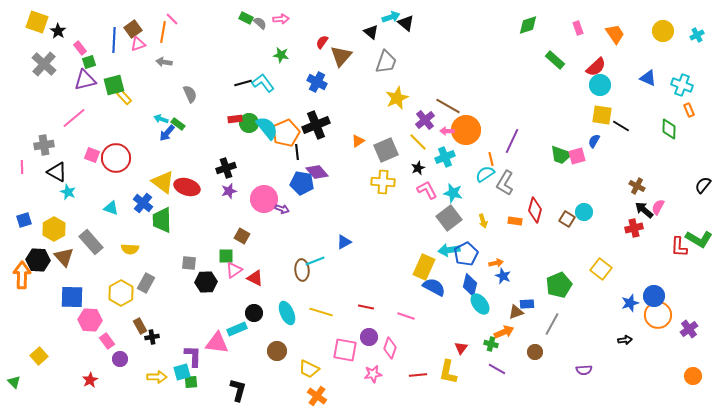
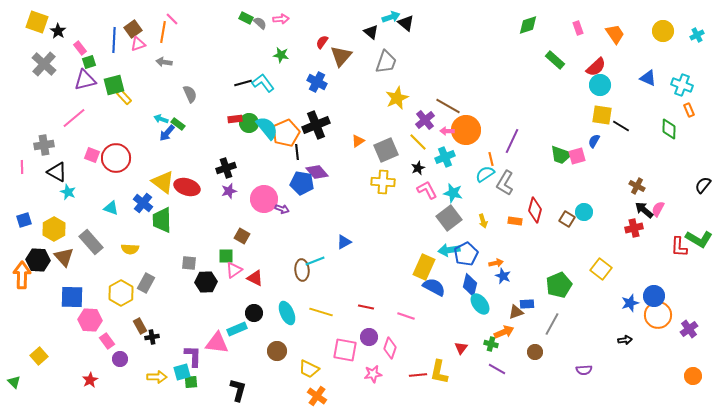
pink semicircle at (658, 207): moved 2 px down
yellow L-shape at (448, 372): moved 9 px left
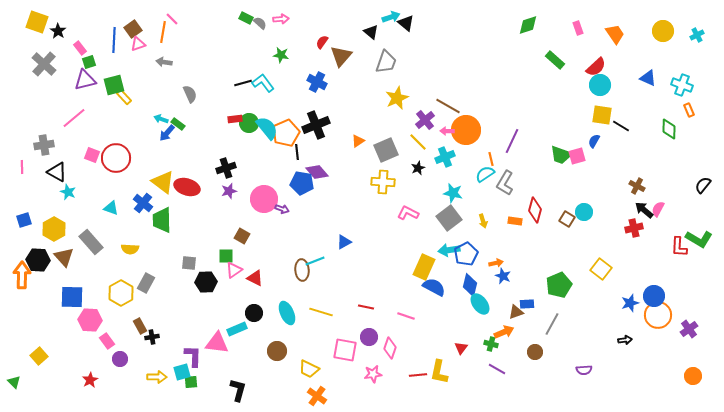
pink L-shape at (427, 190): moved 19 px left, 23 px down; rotated 35 degrees counterclockwise
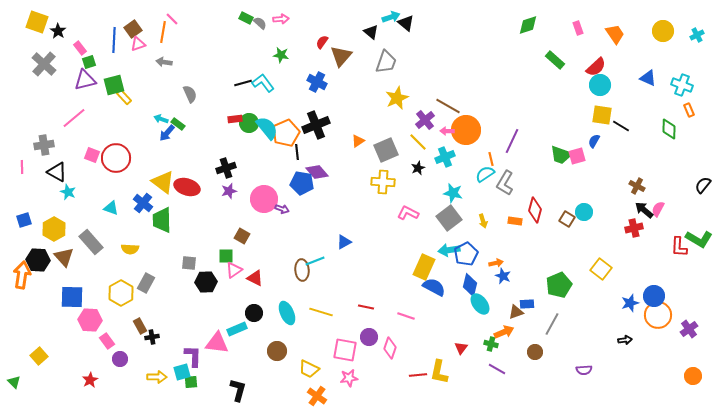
orange arrow at (22, 275): rotated 8 degrees clockwise
pink star at (373, 374): moved 24 px left, 4 px down
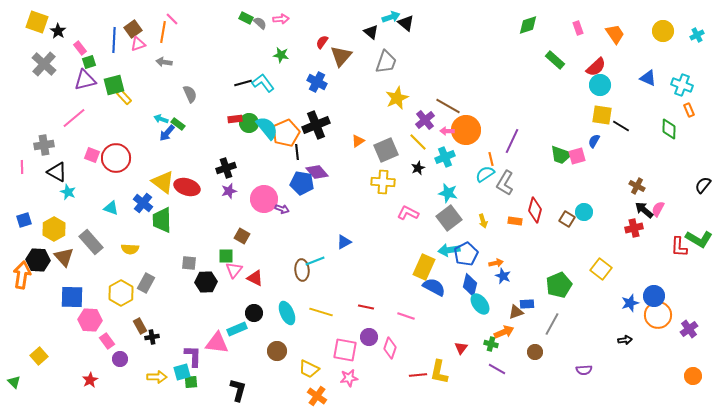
cyan star at (453, 193): moved 5 px left
pink triangle at (234, 270): rotated 18 degrees counterclockwise
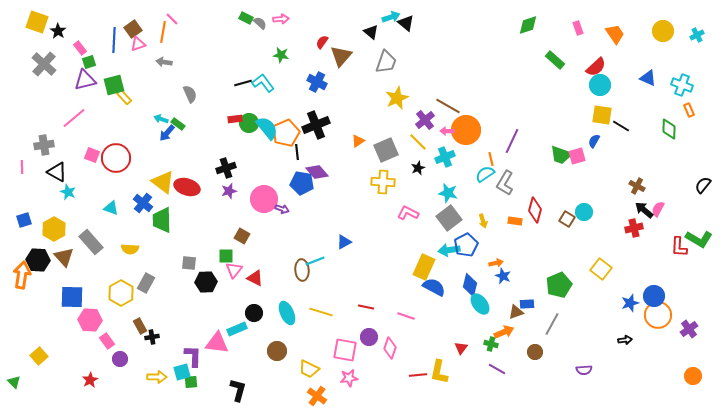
blue pentagon at (466, 254): moved 9 px up
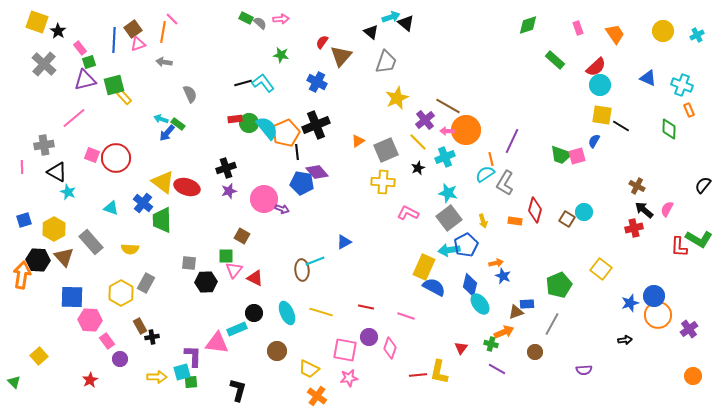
pink semicircle at (658, 209): moved 9 px right
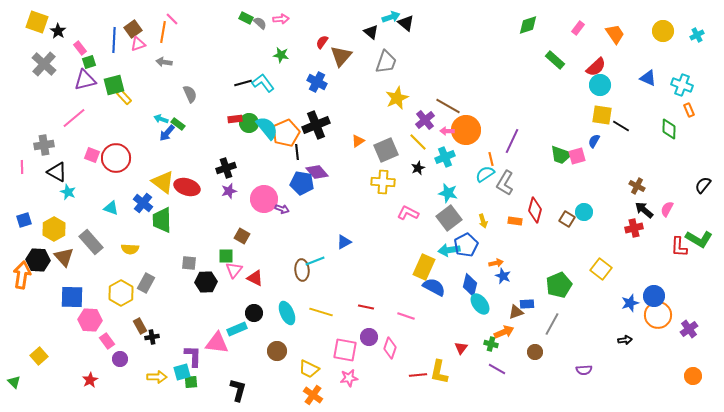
pink rectangle at (578, 28): rotated 56 degrees clockwise
orange cross at (317, 396): moved 4 px left, 1 px up
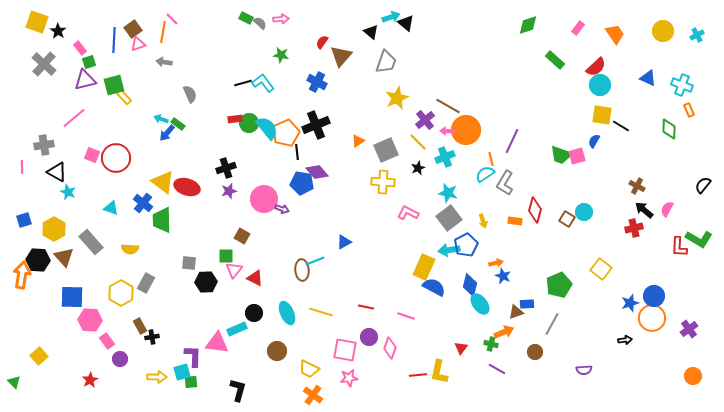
orange circle at (658, 315): moved 6 px left, 3 px down
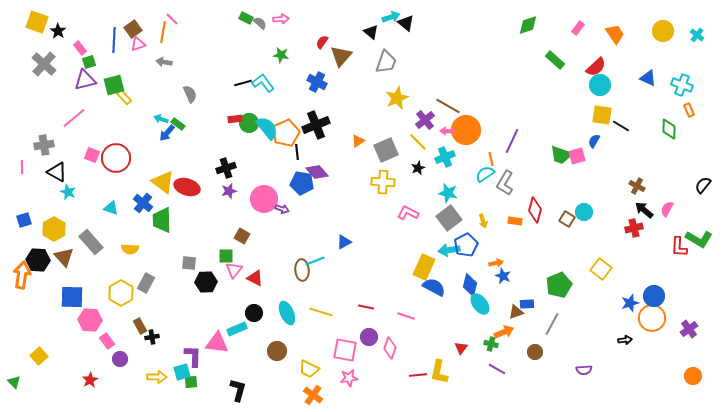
cyan cross at (697, 35): rotated 24 degrees counterclockwise
